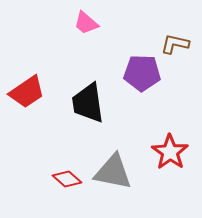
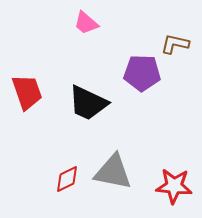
red trapezoid: rotated 75 degrees counterclockwise
black trapezoid: rotated 57 degrees counterclockwise
red star: moved 4 px right, 34 px down; rotated 30 degrees counterclockwise
red diamond: rotated 68 degrees counterclockwise
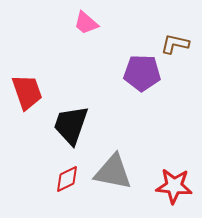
black trapezoid: moved 17 px left, 22 px down; rotated 84 degrees clockwise
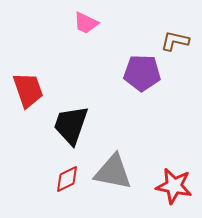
pink trapezoid: rotated 16 degrees counterclockwise
brown L-shape: moved 3 px up
red trapezoid: moved 1 px right, 2 px up
red star: rotated 6 degrees clockwise
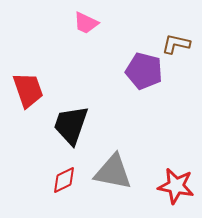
brown L-shape: moved 1 px right, 3 px down
purple pentagon: moved 2 px right, 2 px up; rotated 12 degrees clockwise
red diamond: moved 3 px left, 1 px down
red star: moved 2 px right
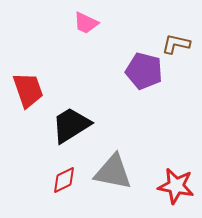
black trapezoid: rotated 39 degrees clockwise
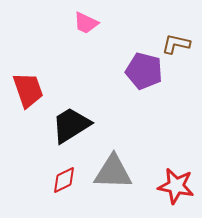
gray triangle: rotated 9 degrees counterclockwise
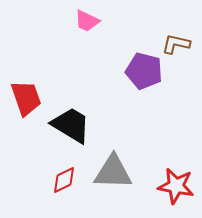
pink trapezoid: moved 1 px right, 2 px up
red trapezoid: moved 2 px left, 8 px down
black trapezoid: rotated 63 degrees clockwise
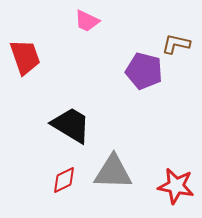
red trapezoid: moved 1 px left, 41 px up
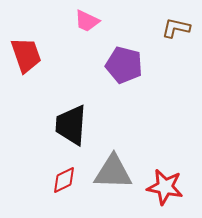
brown L-shape: moved 16 px up
red trapezoid: moved 1 px right, 2 px up
purple pentagon: moved 20 px left, 6 px up
black trapezoid: rotated 117 degrees counterclockwise
red star: moved 11 px left, 1 px down
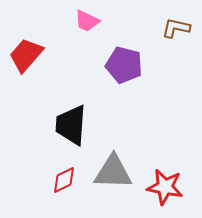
red trapezoid: rotated 120 degrees counterclockwise
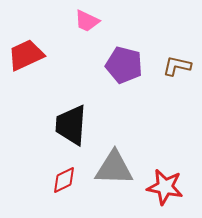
brown L-shape: moved 1 px right, 38 px down
red trapezoid: rotated 24 degrees clockwise
gray triangle: moved 1 px right, 4 px up
